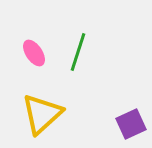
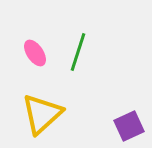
pink ellipse: moved 1 px right
purple square: moved 2 px left, 2 px down
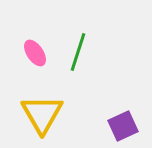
yellow triangle: rotated 18 degrees counterclockwise
purple square: moved 6 px left
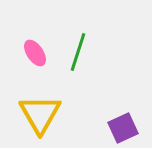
yellow triangle: moved 2 px left
purple square: moved 2 px down
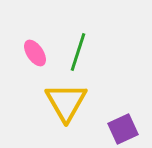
yellow triangle: moved 26 px right, 12 px up
purple square: moved 1 px down
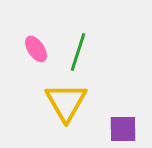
pink ellipse: moved 1 px right, 4 px up
purple square: rotated 24 degrees clockwise
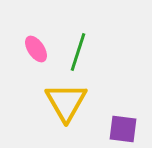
purple square: rotated 8 degrees clockwise
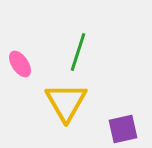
pink ellipse: moved 16 px left, 15 px down
purple square: rotated 20 degrees counterclockwise
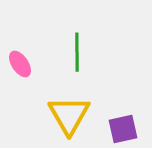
green line: moved 1 px left; rotated 18 degrees counterclockwise
yellow triangle: moved 3 px right, 13 px down
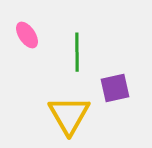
pink ellipse: moved 7 px right, 29 px up
purple square: moved 8 px left, 41 px up
